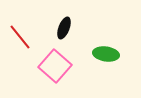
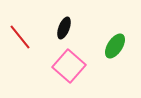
green ellipse: moved 9 px right, 8 px up; rotated 65 degrees counterclockwise
pink square: moved 14 px right
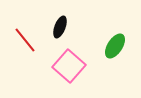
black ellipse: moved 4 px left, 1 px up
red line: moved 5 px right, 3 px down
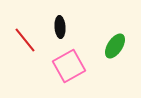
black ellipse: rotated 25 degrees counterclockwise
pink square: rotated 20 degrees clockwise
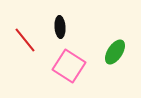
green ellipse: moved 6 px down
pink square: rotated 28 degrees counterclockwise
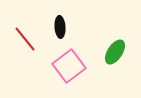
red line: moved 1 px up
pink square: rotated 20 degrees clockwise
